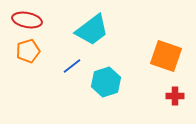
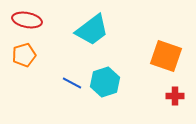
orange pentagon: moved 4 px left, 4 px down
blue line: moved 17 px down; rotated 66 degrees clockwise
cyan hexagon: moved 1 px left
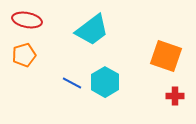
cyan hexagon: rotated 12 degrees counterclockwise
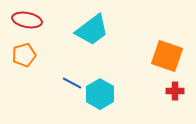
orange square: moved 1 px right
cyan hexagon: moved 5 px left, 12 px down
red cross: moved 5 px up
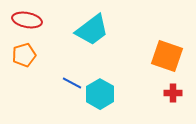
red cross: moved 2 px left, 2 px down
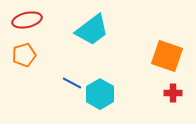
red ellipse: rotated 24 degrees counterclockwise
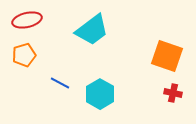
blue line: moved 12 px left
red cross: rotated 12 degrees clockwise
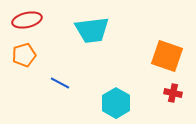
cyan trapezoid: rotated 30 degrees clockwise
cyan hexagon: moved 16 px right, 9 px down
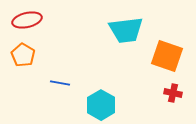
cyan trapezoid: moved 34 px right
orange pentagon: moved 1 px left; rotated 25 degrees counterclockwise
blue line: rotated 18 degrees counterclockwise
cyan hexagon: moved 15 px left, 2 px down
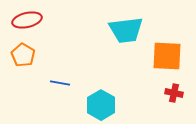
orange square: rotated 16 degrees counterclockwise
red cross: moved 1 px right
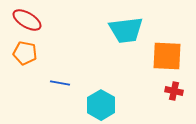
red ellipse: rotated 44 degrees clockwise
orange pentagon: moved 2 px right, 2 px up; rotated 20 degrees counterclockwise
red cross: moved 2 px up
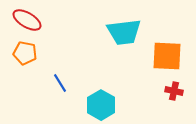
cyan trapezoid: moved 2 px left, 2 px down
blue line: rotated 48 degrees clockwise
